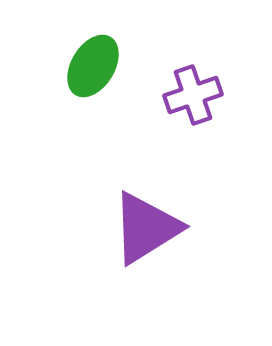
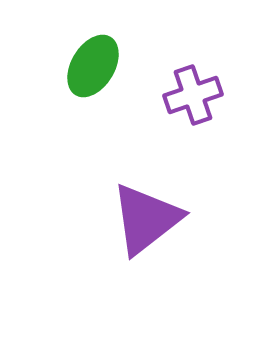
purple triangle: moved 9 px up; rotated 6 degrees counterclockwise
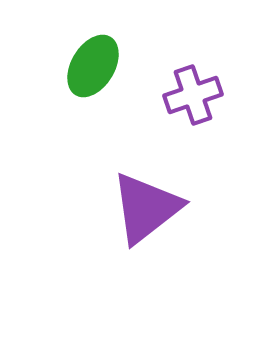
purple triangle: moved 11 px up
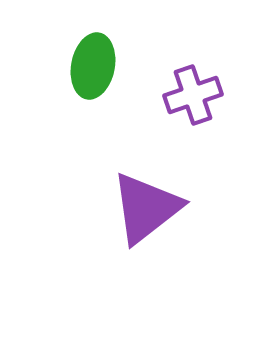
green ellipse: rotated 20 degrees counterclockwise
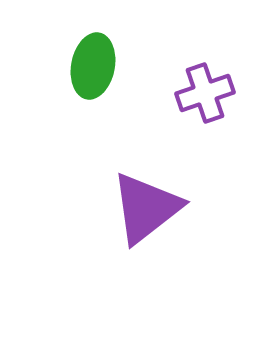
purple cross: moved 12 px right, 2 px up
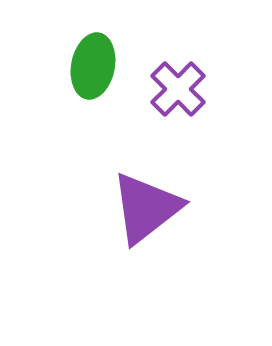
purple cross: moved 27 px left, 4 px up; rotated 26 degrees counterclockwise
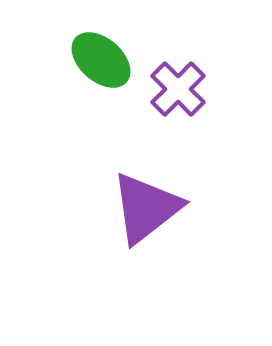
green ellipse: moved 8 px right, 6 px up; rotated 60 degrees counterclockwise
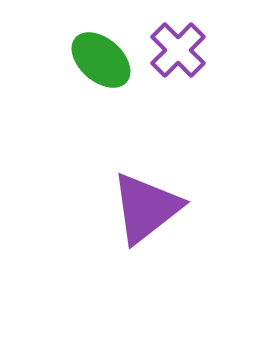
purple cross: moved 39 px up
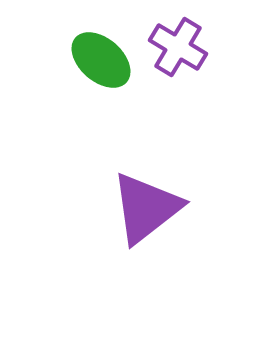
purple cross: moved 3 px up; rotated 14 degrees counterclockwise
